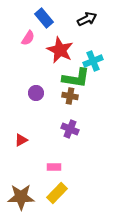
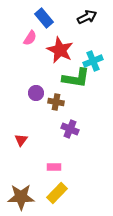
black arrow: moved 2 px up
pink semicircle: moved 2 px right
brown cross: moved 14 px left, 6 px down
red triangle: rotated 24 degrees counterclockwise
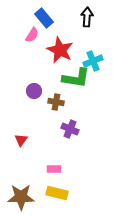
black arrow: rotated 60 degrees counterclockwise
pink semicircle: moved 2 px right, 3 px up
purple circle: moved 2 px left, 2 px up
pink rectangle: moved 2 px down
yellow rectangle: rotated 60 degrees clockwise
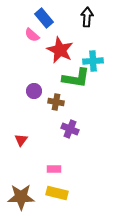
pink semicircle: rotated 98 degrees clockwise
cyan cross: rotated 18 degrees clockwise
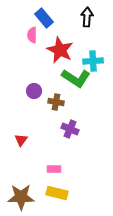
pink semicircle: rotated 49 degrees clockwise
green L-shape: rotated 24 degrees clockwise
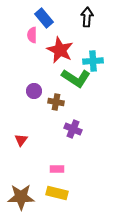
purple cross: moved 3 px right
pink rectangle: moved 3 px right
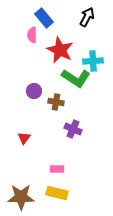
black arrow: rotated 24 degrees clockwise
red triangle: moved 3 px right, 2 px up
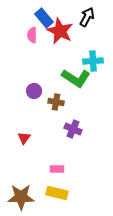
red star: moved 19 px up
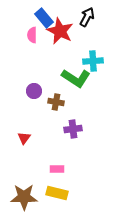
purple cross: rotated 30 degrees counterclockwise
brown star: moved 3 px right
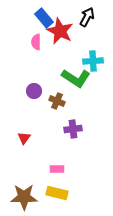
pink semicircle: moved 4 px right, 7 px down
brown cross: moved 1 px right, 1 px up; rotated 14 degrees clockwise
